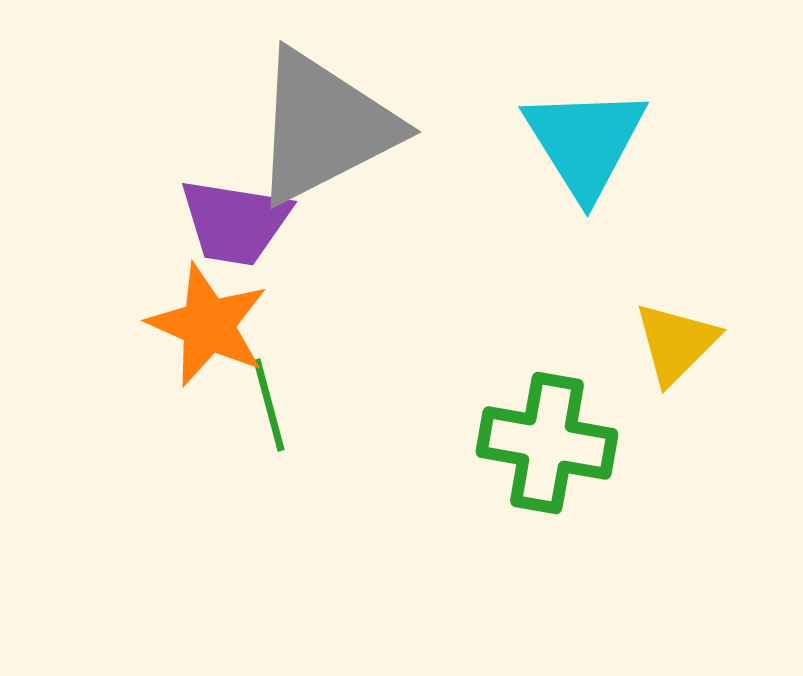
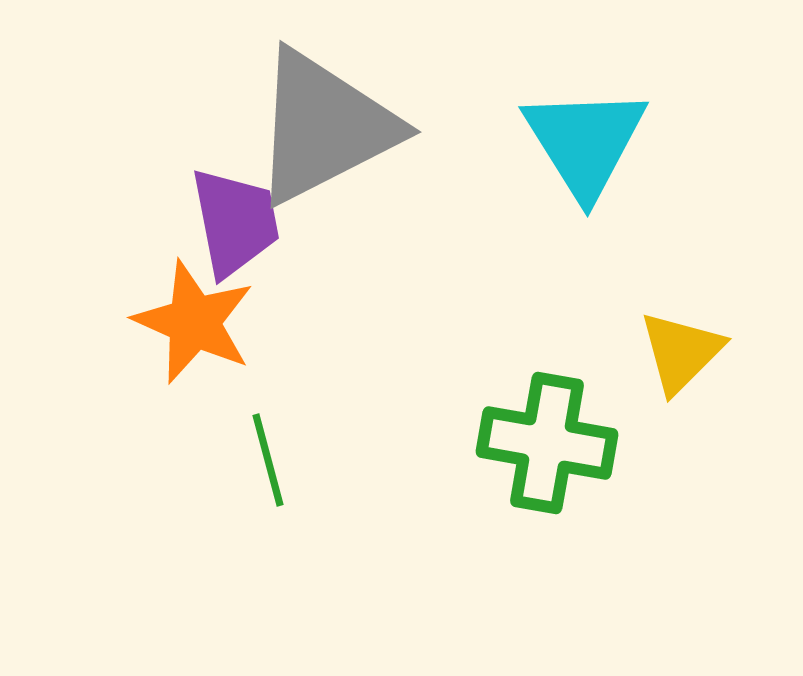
purple trapezoid: rotated 110 degrees counterclockwise
orange star: moved 14 px left, 3 px up
yellow triangle: moved 5 px right, 9 px down
green line: moved 1 px left, 55 px down
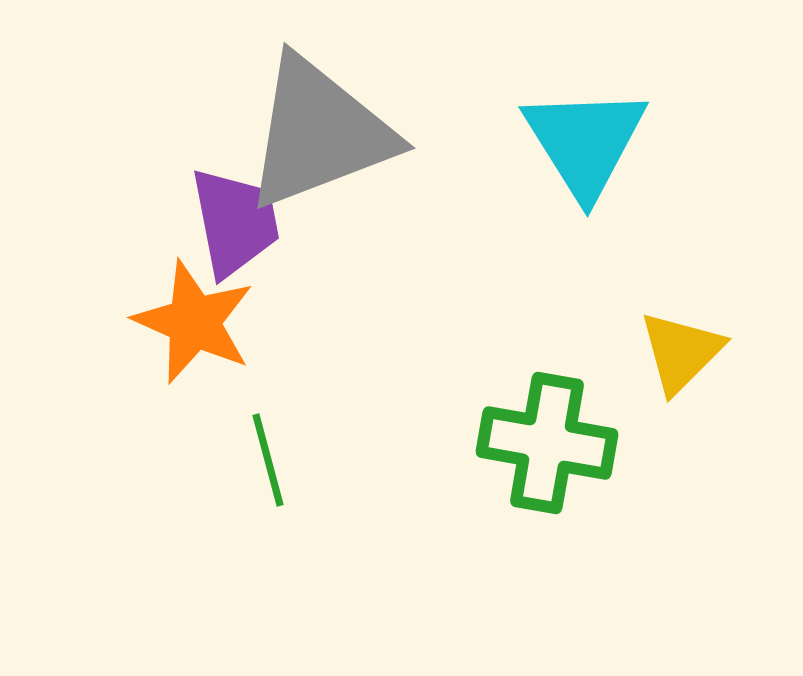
gray triangle: moved 5 px left, 6 px down; rotated 6 degrees clockwise
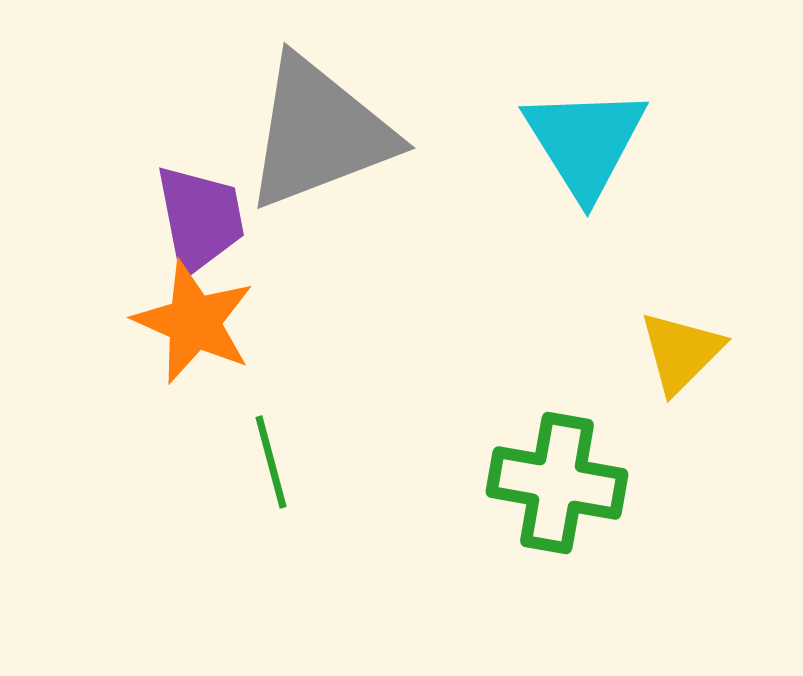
purple trapezoid: moved 35 px left, 3 px up
green cross: moved 10 px right, 40 px down
green line: moved 3 px right, 2 px down
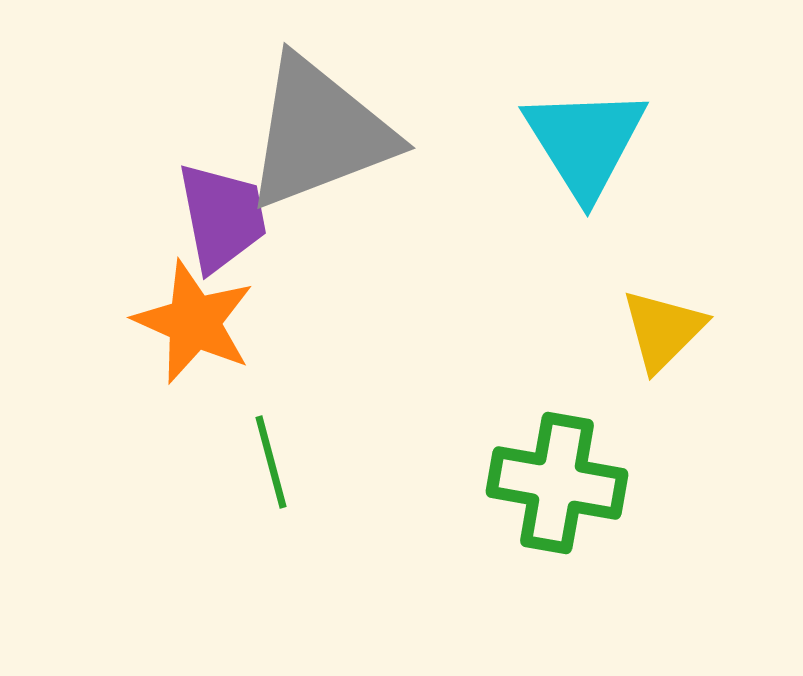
purple trapezoid: moved 22 px right, 2 px up
yellow triangle: moved 18 px left, 22 px up
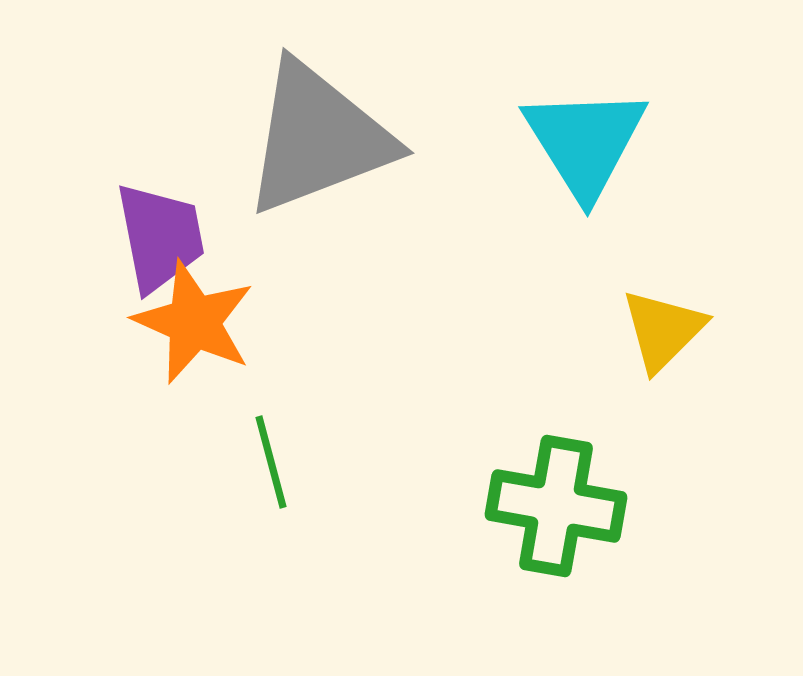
gray triangle: moved 1 px left, 5 px down
purple trapezoid: moved 62 px left, 20 px down
green cross: moved 1 px left, 23 px down
